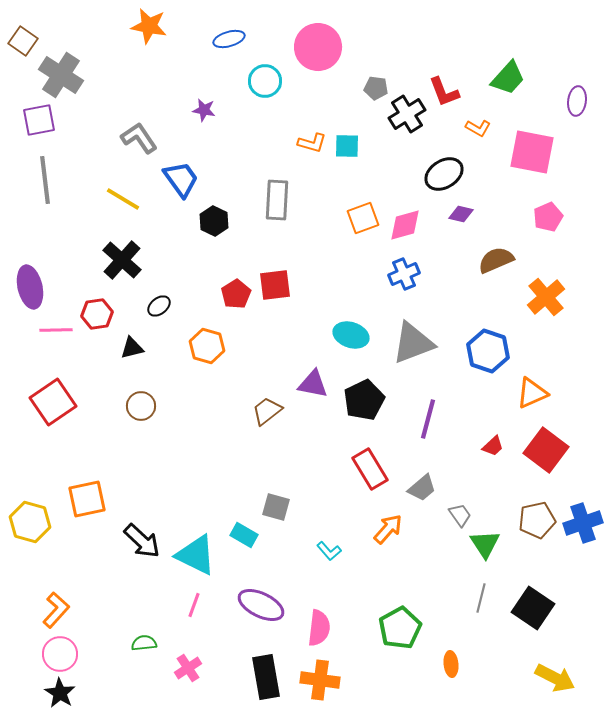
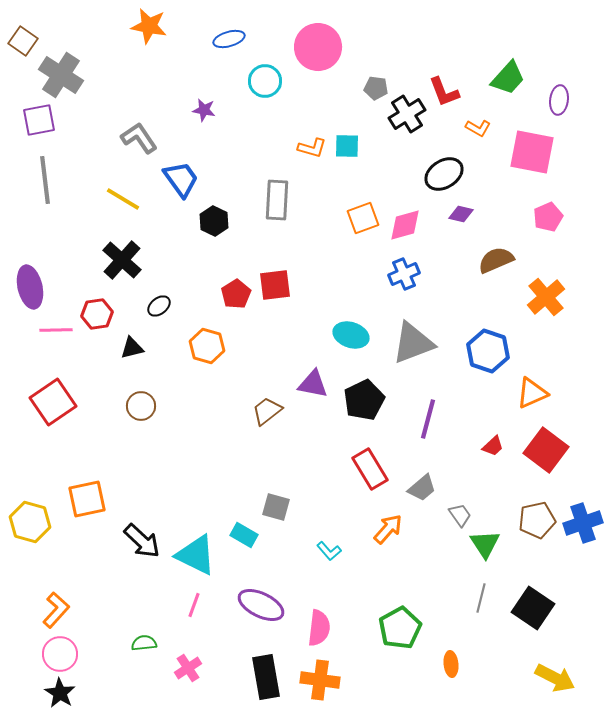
purple ellipse at (577, 101): moved 18 px left, 1 px up
orange L-shape at (312, 143): moved 5 px down
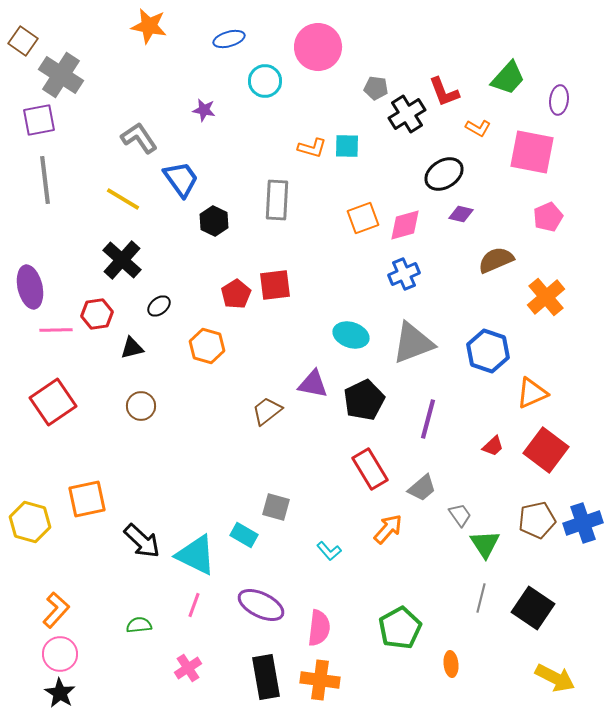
green semicircle at (144, 643): moved 5 px left, 18 px up
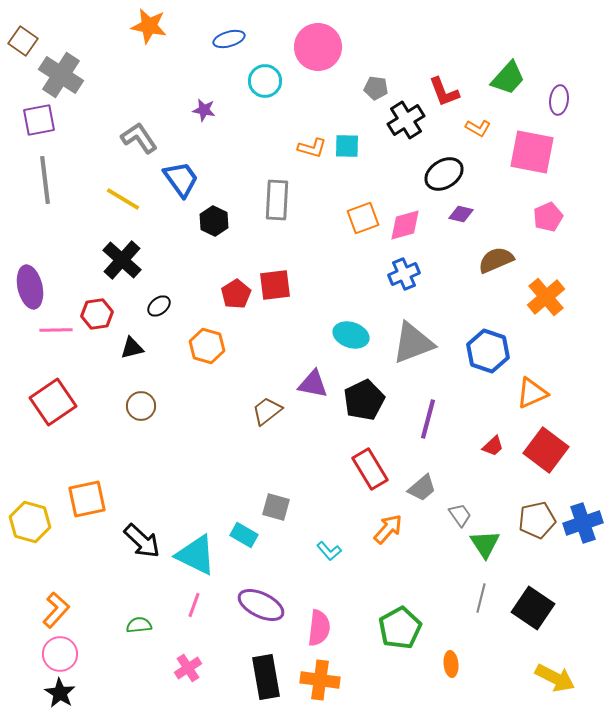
black cross at (407, 114): moved 1 px left, 6 px down
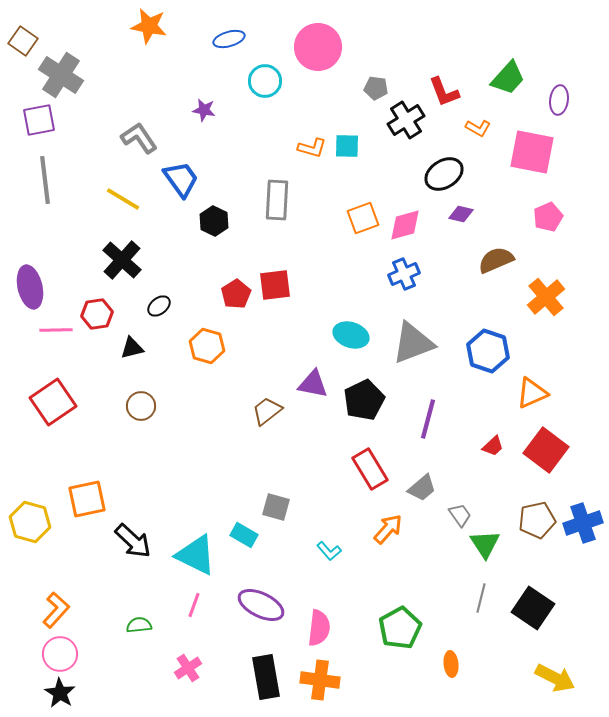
black arrow at (142, 541): moved 9 px left
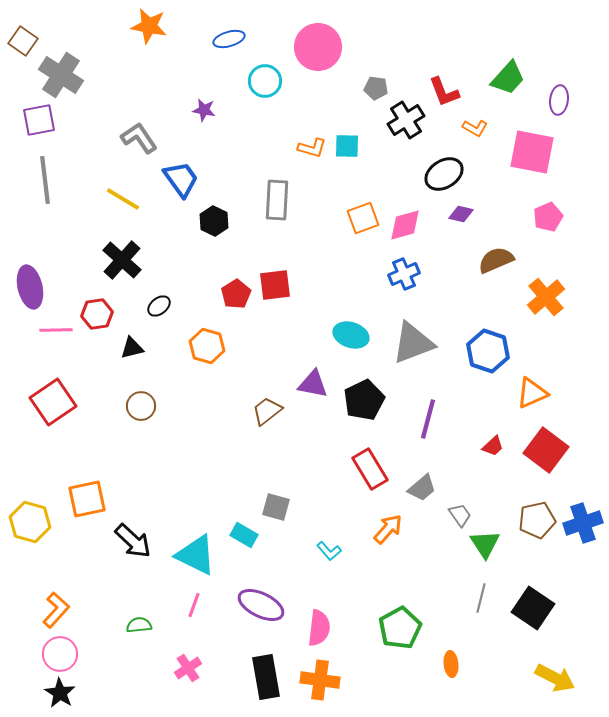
orange L-shape at (478, 128): moved 3 px left
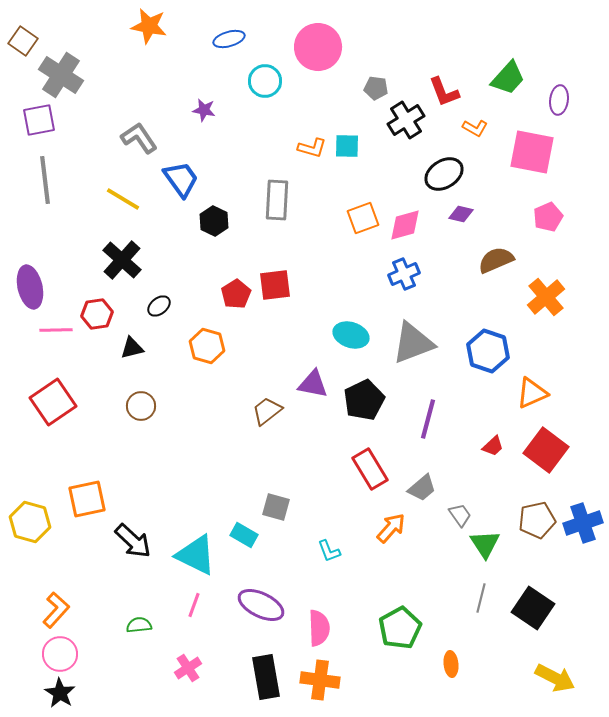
orange arrow at (388, 529): moved 3 px right, 1 px up
cyan L-shape at (329, 551): rotated 20 degrees clockwise
pink semicircle at (319, 628): rotated 9 degrees counterclockwise
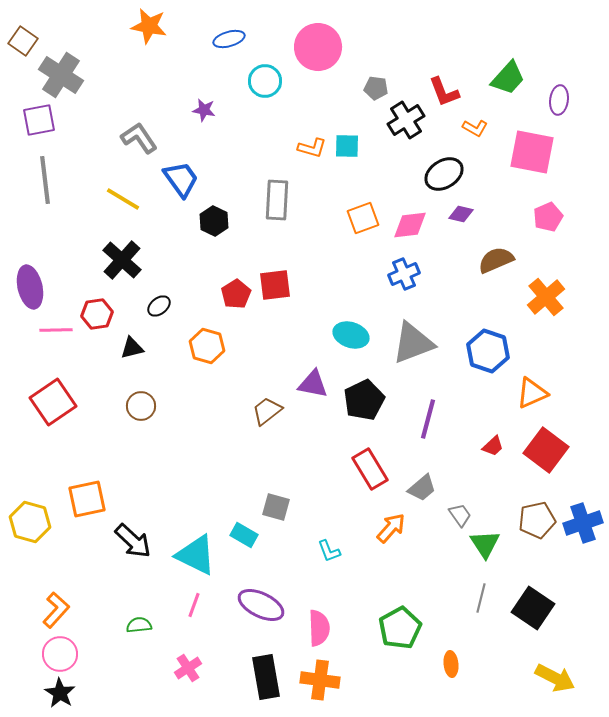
pink diamond at (405, 225): moved 5 px right; rotated 9 degrees clockwise
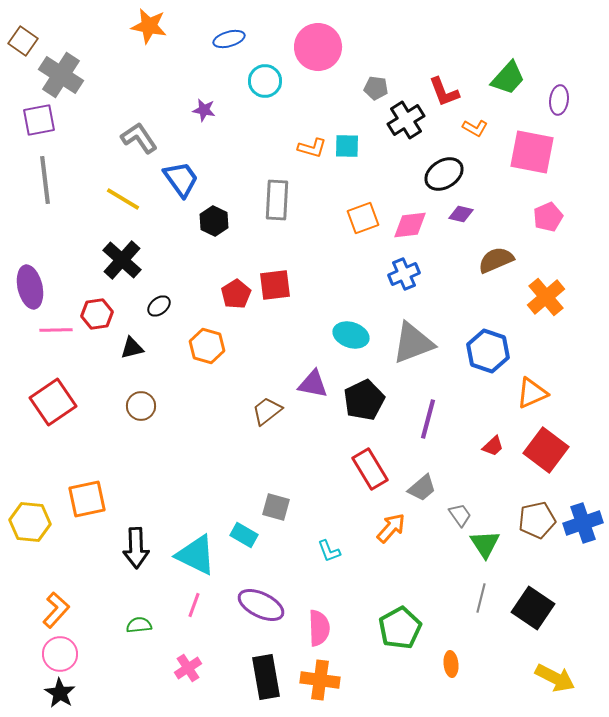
yellow hexagon at (30, 522): rotated 9 degrees counterclockwise
black arrow at (133, 541): moved 3 px right, 7 px down; rotated 45 degrees clockwise
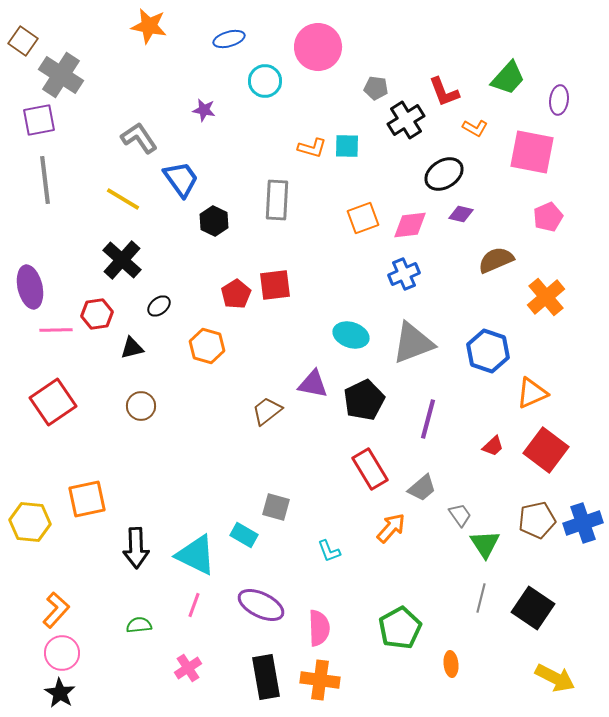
pink circle at (60, 654): moved 2 px right, 1 px up
